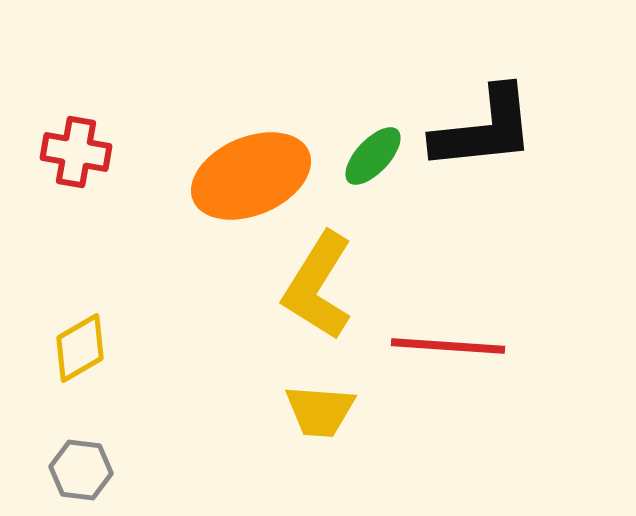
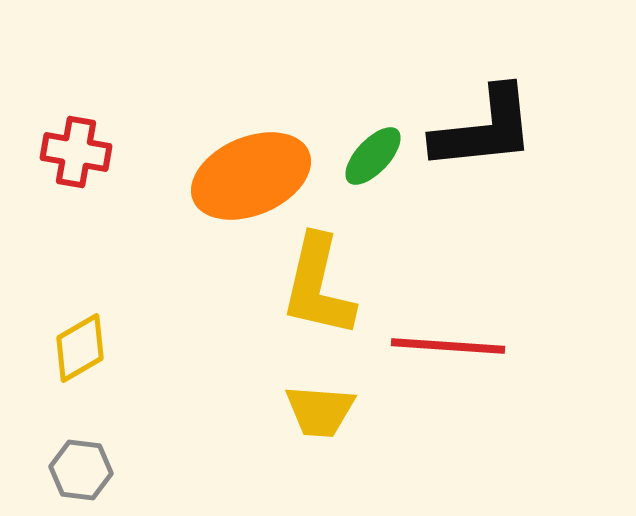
yellow L-shape: rotated 19 degrees counterclockwise
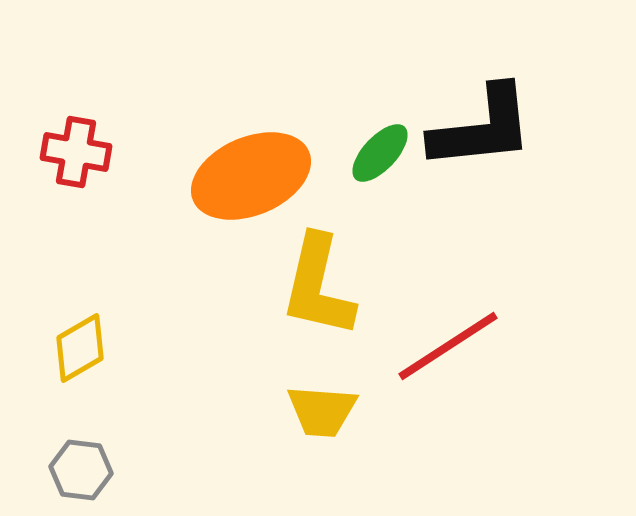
black L-shape: moved 2 px left, 1 px up
green ellipse: moved 7 px right, 3 px up
red line: rotated 37 degrees counterclockwise
yellow trapezoid: moved 2 px right
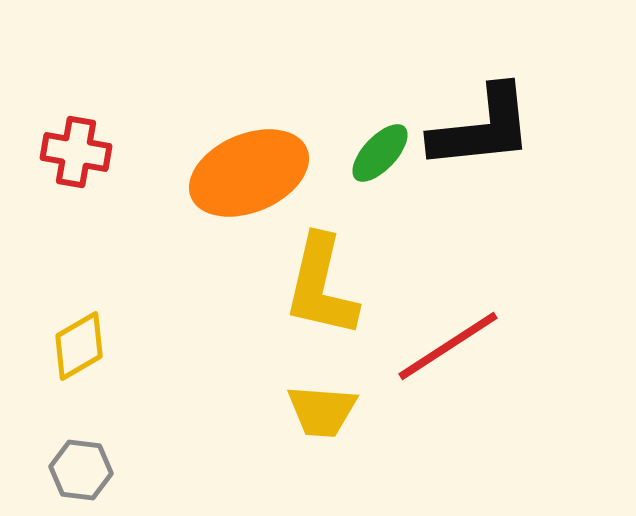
orange ellipse: moved 2 px left, 3 px up
yellow L-shape: moved 3 px right
yellow diamond: moved 1 px left, 2 px up
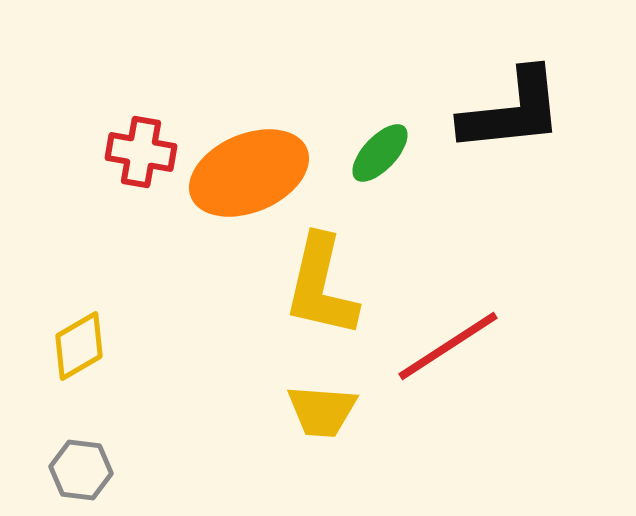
black L-shape: moved 30 px right, 17 px up
red cross: moved 65 px right
